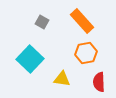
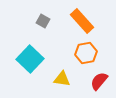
gray square: moved 1 px right, 1 px up
red semicircle: moved 1 px up; rotated 42 degrees clockwise
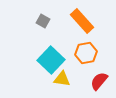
cyan square: moved 21 px right, 1 px down
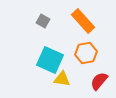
orange rectangle: moved 1 px right
cyan square: moved 1 px left; rotated 20 degrees counterclockwise
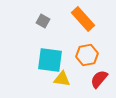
orange rectangle: moved 2 px up
orange hexagon: moved 1 px right, 2 px down
cyan square: rotated 16 degrees counterclockwise
red semicircle: moved 2 px up
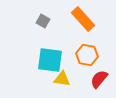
orange hexagon: rotated 20 degrees clockwise
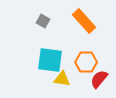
orange rectangle: moved 1 px right, 2 px down
orange hexagon: moved 1 px left, 7 px down; rotated 10 degrees counterclockwise
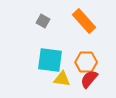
red semicircle: moved 10 px left
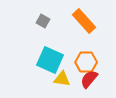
cyan square: rotated 16 degrees clockwise
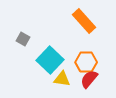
gray square: moved 20 px left, 18 px down
cyan square: rotated 20 degrees clockwise
